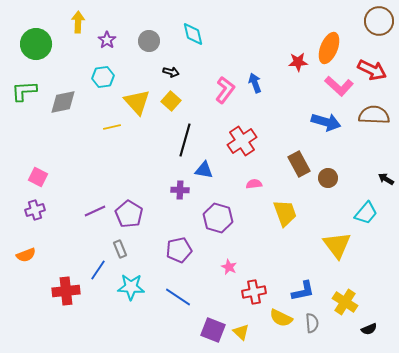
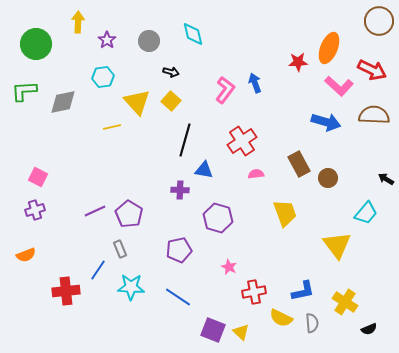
pink semicircle at (254, 184): moved 2 px right, 10 px up
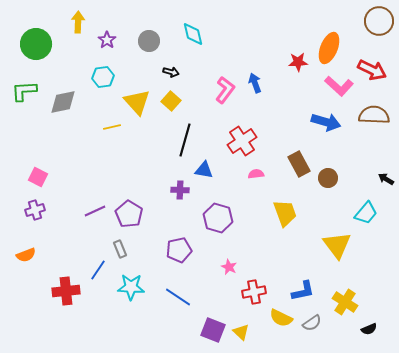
gray semicircle at (312, 323): rotated 60 degrees clockwise
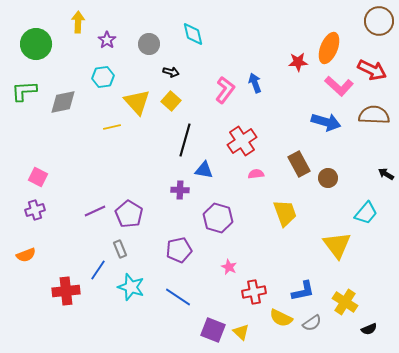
gray circle at (149, 41): moved 3 px down
black arrow at (386, 179): moved 5 px up
cyan star at (131, 287): rotated 16 degrees clockwise
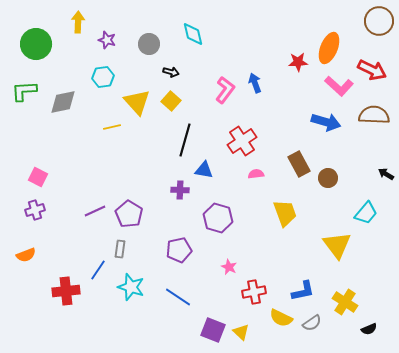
purple star at (107, 40): rotated 18 degrees counterclockwise
gray rectangle at (120, 249): rotated 30 degrees clockwise
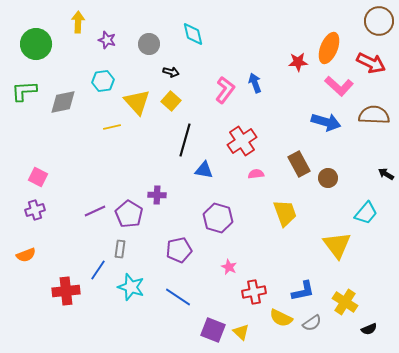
red arrow at (372, 70): moved 1 px left, 7 px up
cyan hexagon at (103, 77): moved 4 px down
purple cross at (180, 190): moved 23 px left, 5 px down
